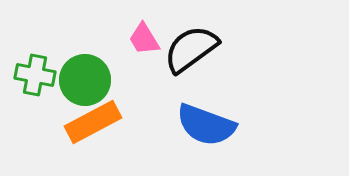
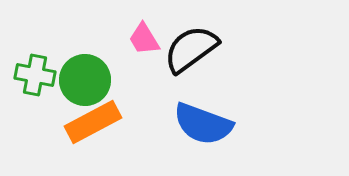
blue semicircle: moved 3 px left, 1 px up
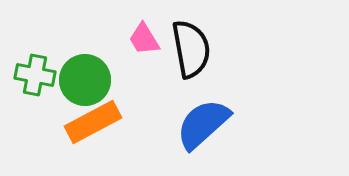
black semicircle: rotated 116 degrees clockwise
blue semicircle: rotated 118 degrees clockwise
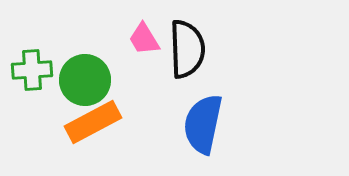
black semicircle: moved 4 px left; rotated 8 degrees clockwise
green cross: moved 3 px left, 5 px up; rotated 15 degrees counterclockwise
blue semicircle: rotated 36 degrees counterclockwise
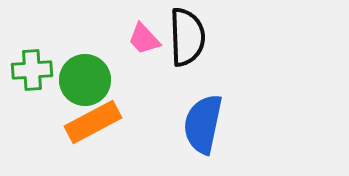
pink trapezoid: rotated 12 degrees counterclockwise
black semicircle: moved 12 px up
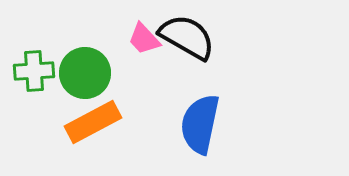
black semicircle: rotated 58 degrees counterclockwise
green cross: moved 2 px right, 1 px down
green circle: moved 7 px up
blue semicircle: moved 3 px left
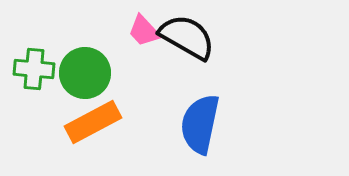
pink trapezoid: moved 8 px up
green cross: moved 2 px up; rotated 9 degrees clockwise
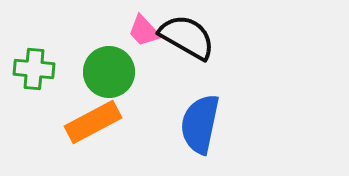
green circle: moved 24 px right, 1 px up
